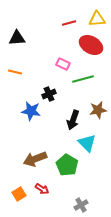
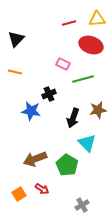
black triangle: moved 1 px left, 1 px down; rotated 42 degrees counterclockwise
red ellipse: rotated 10 degrees counterclockwise
black arrow: moved 2 px up
gray cross: moved 1 px right
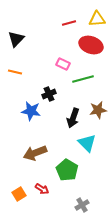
brown arrow: moved 6 px up
green pentagon: moved 5 px down
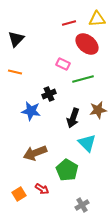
red ellipse: moved 4 px left, 1 px up; rotated 20 degrees clockwise
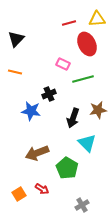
red ellipse: rotated 25 degrees clockwise
brown arrow: moved 2 px right
green pentagon: moved 2 px up
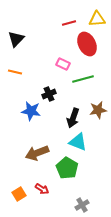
cyan triangle: moved 9 px left, 1 px up; rotated 24 degrees counterclockwise
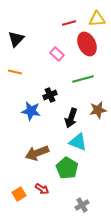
pink rectangle: moved 6 px left, 10 px up; rotated 16 degrees clockwise
black cross: moved 1 px right, 1 px down
black arrow: moved 2 px left
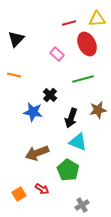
orange line: moved 1 px left, 3 px down
black cross: rotated 24 degrees counterclockwise
blue star: moved 2 px right, 1 px down
green pentagon: moved 1 px right, 2 px down
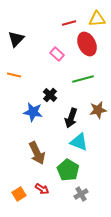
cyan triangle: moved 1 px right
brown arrow: rotated 95 degrees counterclockwise
gray cross: moved 1 px left, 11 px up
